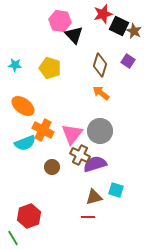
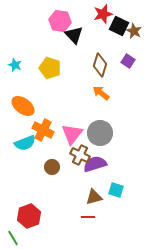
cyan star: rotated 16 degrees clockwise
gray circle: moved 2 px down
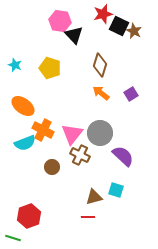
purple square: moved 3 px right, 33 px down; rotated 24 degrees clockwise
purple semicircle: moved 28 px right, 8 px up; rotated 60 degrees clockwise
green line: rotated 42 degrees counterclockwise
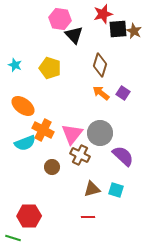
pink hexagon: moved 2 px up
black square: moved 1 px left, 3 px down; rotated 30 degrees counterclockwise
purple square: moved 8 px left, 1 px up; rotated 24 degrees counterclockwise
brown triangle: moved 2 px left, 8 px up
red hexagon: rotated 20 degrees clockwise
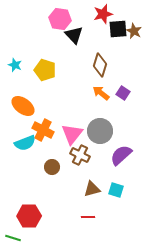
yellow pentagon: moved 5 px left, 2 px down
gray circle: moved 2 px up
purple semicircle: moved 2 px left, 1 px up; rotated 85 degrees counterclockwise
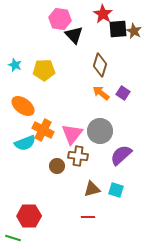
red star: rotated 24 degrees counterclockwise
yellow pentagon: moved 1 px left; rotated 20 degrees counterclockwise
brown cross: moved 2 px left, 1 px down; rotated 18 degrees counterclockwise
brown circle: moved 5 px right, 1 px up
